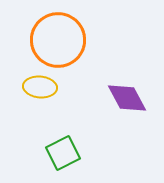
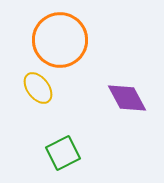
orange circle: moved 2 px right
yellow ellipse: moved 2 px left, 1 px down; rotated 48 degrees clockwise
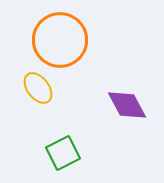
purple diamond: moved 7 px down
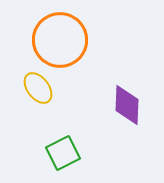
purple diamond: rotated 30 degrees clockwise
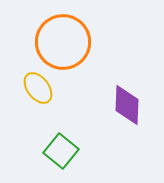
orange circle: moved 3 px right, 2 px down
green square: moved 2 px left, 2 px up; rotated 24 degrees counterclockwise
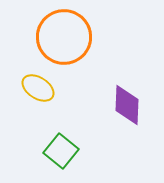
orange circle: moved 1 px right, 5 px up
yellow ellipse: rotated 20 degrees counterclockwise
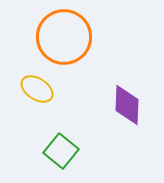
yellow ellipse: moved 1 px left, 1 px down
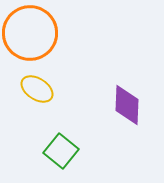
orange circle: moved 34 px left, 4 px up
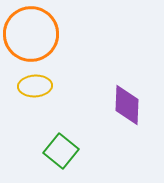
orange circle: moved 1 px right, 1 px down
yellow ellipse: moved 2 px left, 3 px up; rotated 36 degrees counterclockwise
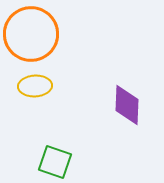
green square: moved 6 px left, 11 px down; rotated 20 degrees counterclockwise
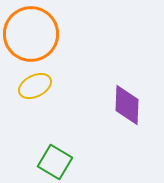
yellow ellipse: rotated 24 degrees counterclockwise
green square: rotated 12 degrees clockwise
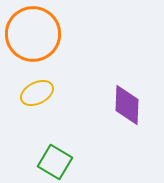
orange circle: moved 2 px right
yellow ellipse: moved 2 px right, 7 px down
